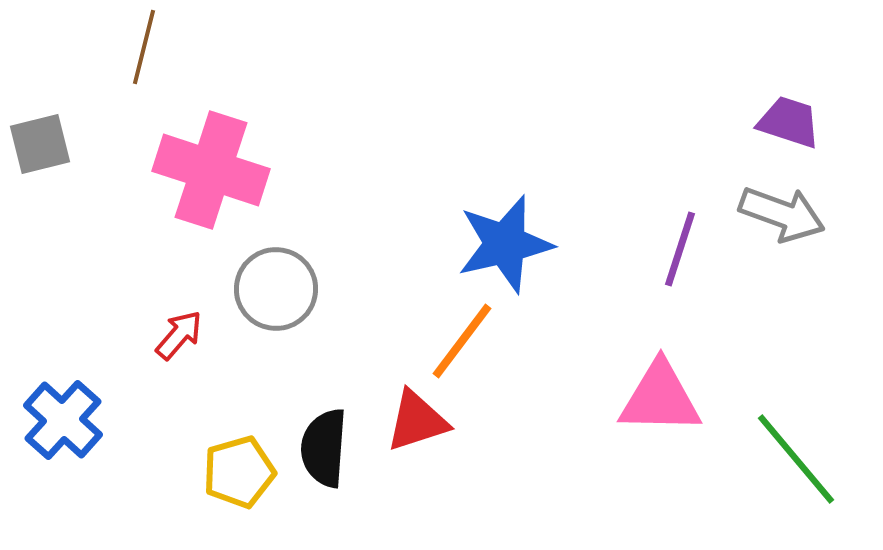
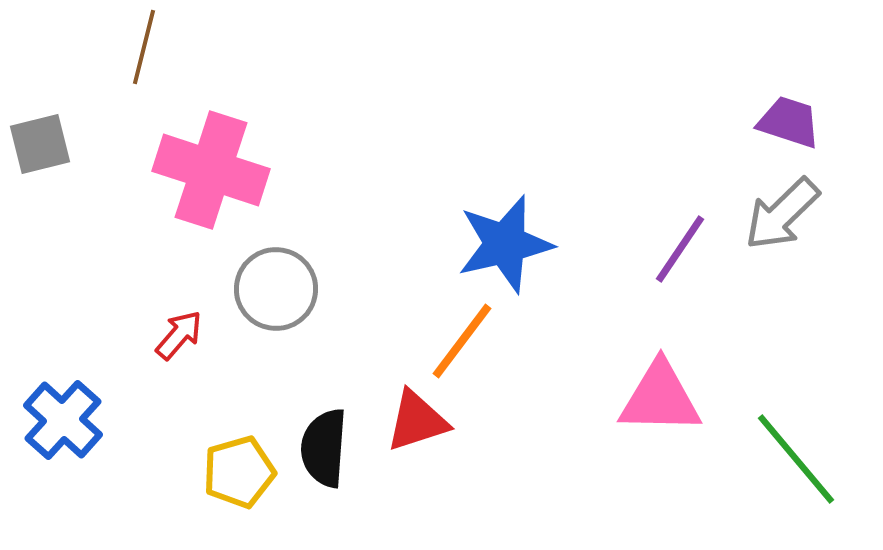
gray arrow: rotated 116 degrees clockwise
purple line: rotated 16 degrees clockwise
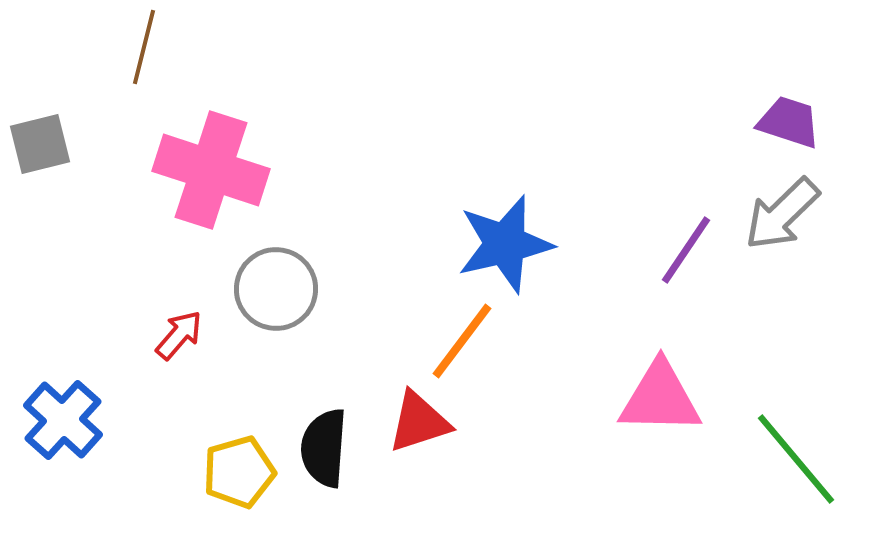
purple line: moved 6 px right, 1 px down
red triangle: moved 2 px right, 1 px down
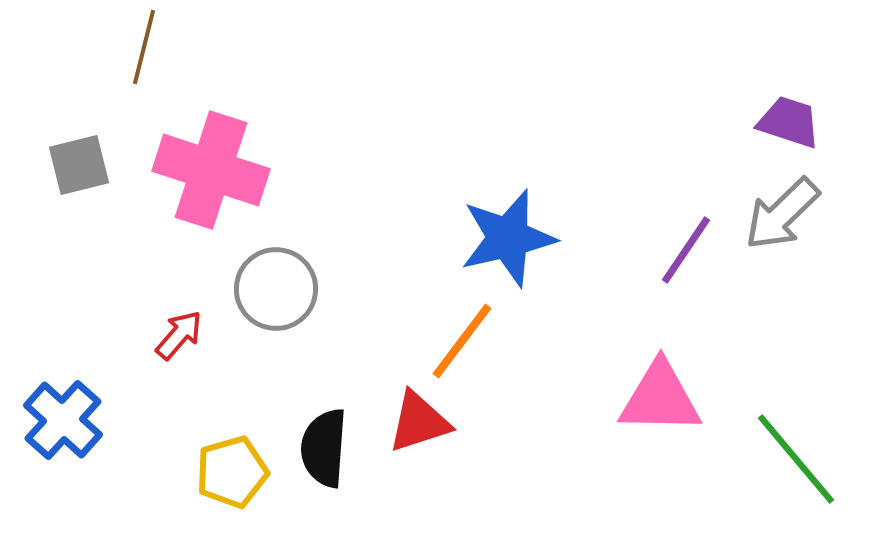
gray square: moved 39 px right, 21 px down
blue star: moved 3 px right, 6 px up
yellow pentagon: moved 7 px left
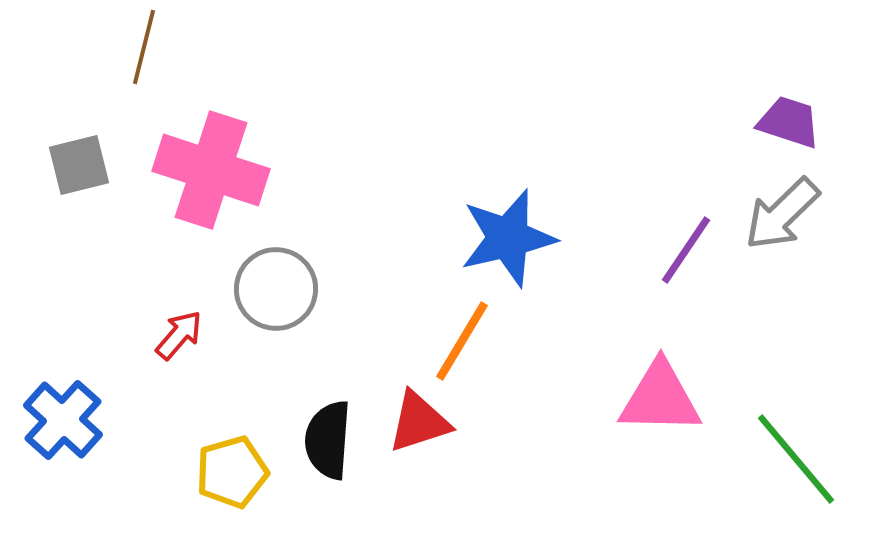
orange line: rotated 6 degrees counterclockwise
black semicircle: moved 4 px right, 8 px up
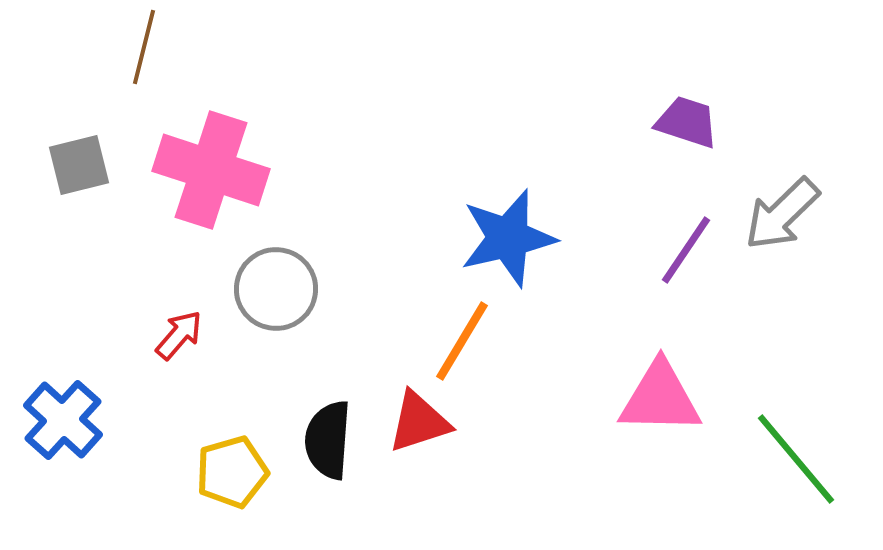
purple trapezoid: moved 102 px left
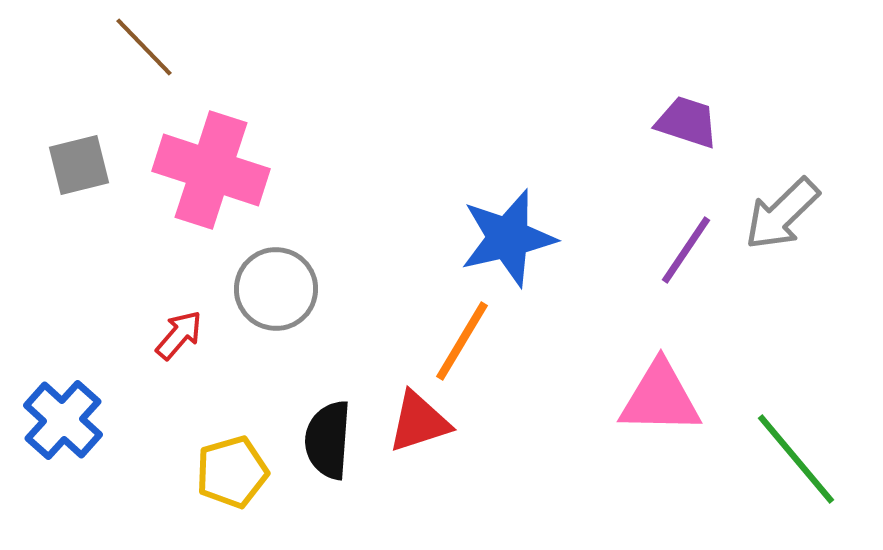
brown line: rotated 58 degrees counterclockwise
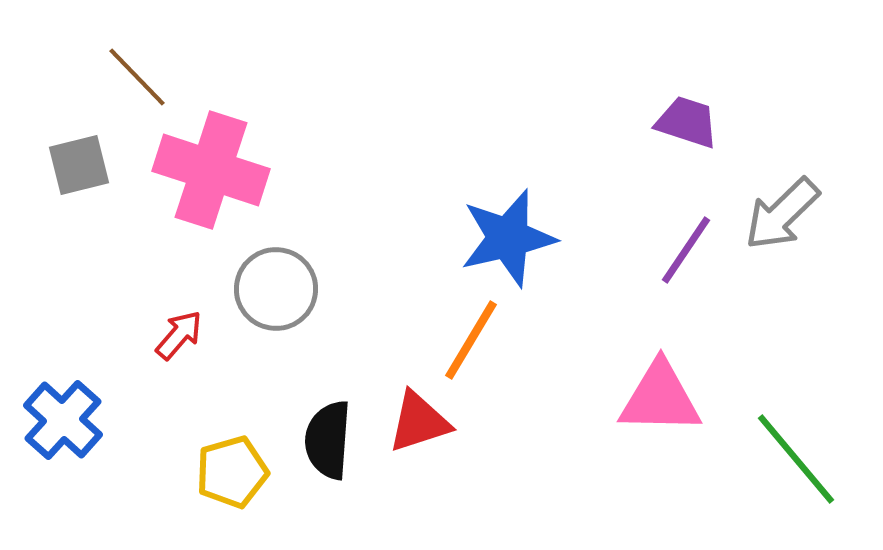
brown line: moved 7 px left, 30 px down
orange line: moved 9 px right, 1 px up
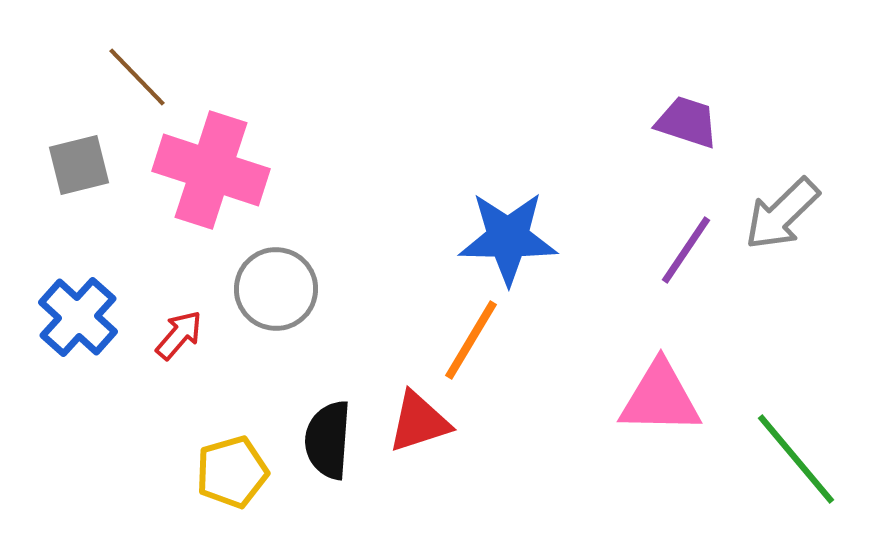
blue star: rotated 14 degrees clockwise
blue cross: moved 15 px right, 103 px up
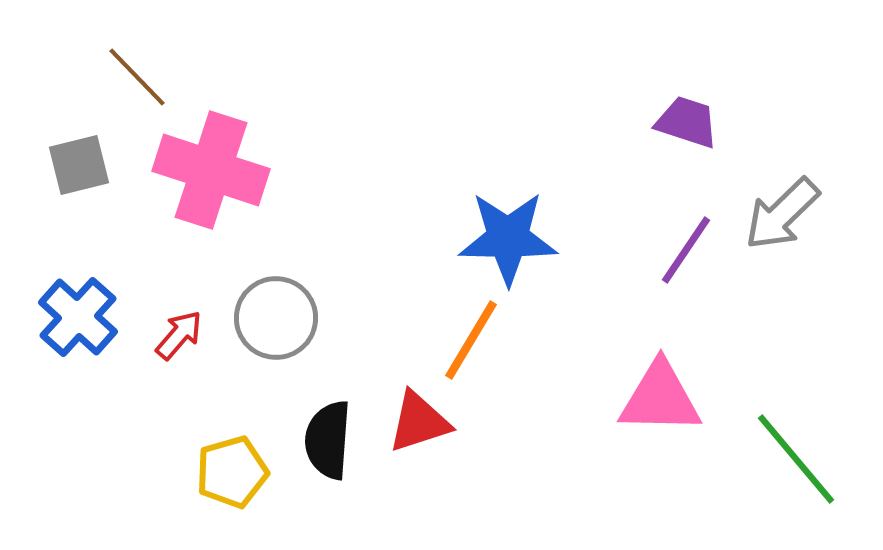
gray circle: moved 29 px down
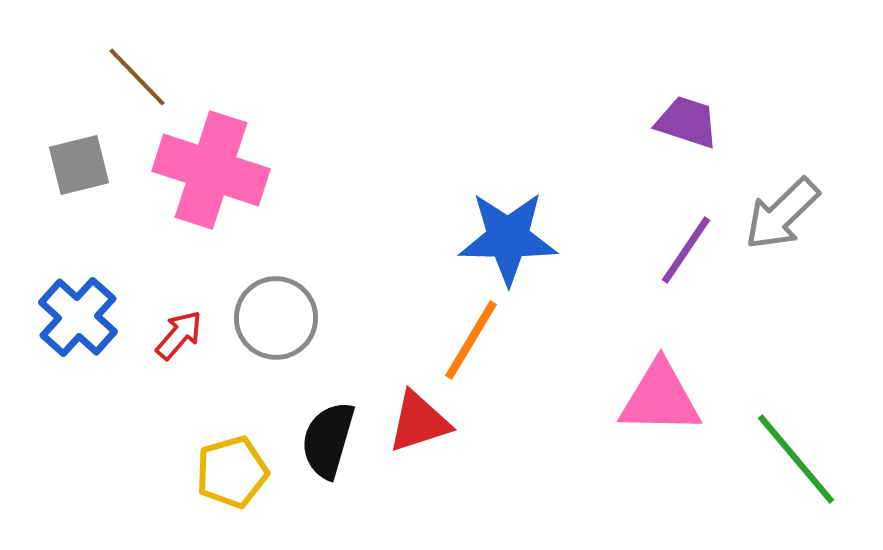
black semicircle: rotated 12 degrees clockwise
